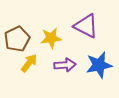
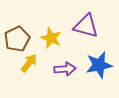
purple triangle: rotated 12 degrees counterclockwise
yellow star: rotated 30 degrees clockwise
purple arrow: moved 4 px down
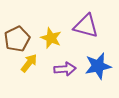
blue star: moved 1 px left, 1 px down
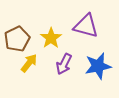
yellow star: rotated 15 degrees clockwise
purple arrow: moved 1 px left, 5 px up; rotated 120 degrees clockwise
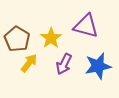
brown pentagon: rotated 15 degrees counterclockwise
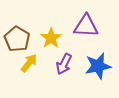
purple triangle: rotated 12 degrees counterclockwise
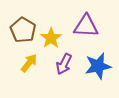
brown pentagon: moved 6 px right, 9 px up
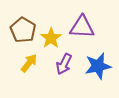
purple triangle: moved 4 px left, 1 px down
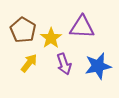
purple arrow: rotated 45 degrees counterclockwise
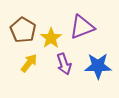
purple triangle: rotated 24 degrees counterclockwise
blue star: rotated 12 degrees clockwise
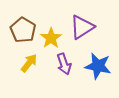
purple triangle: rotated 12 degrees counterclockwise
blue star: rotated 12 degrees clockwise
